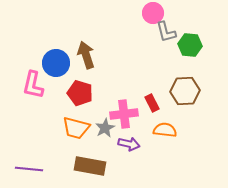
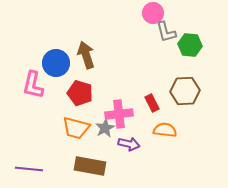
pink cross: moved 5 px left
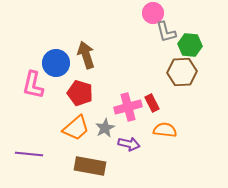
brown hexagon: moved 3 px left, 19 px up
pink cross: moved 9 px right, 7 px up; rotated 8 degrees counterclockwise
orange trapezoid: rotated 56 degrees counterclockwise
purple line: moved 15 px up
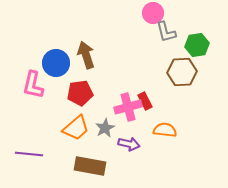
green hexagon: moved 7 px right; rotated 15 degrees counterclockwise
red pentagon: rotated 25 degrees counterclockwise
red rectangle: moved 7 px left, 2 px up
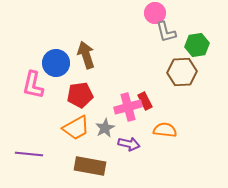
pink circle: moved 2 px right
red pentagon: moved 2 px down
orange trapezoid: rotated 12 degrees clockwise
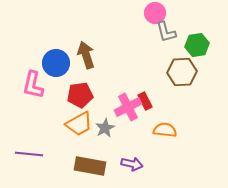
pink cross: rotated 12 degrees counterclockwise
orange trapezoid: moved 3 px right, 4 px up
purple arrow: moved 3 px right, 20 px down
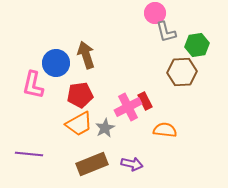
brown rectangle: moved 2 px right, 2 px up; rotated 32 degrees counterclockwise
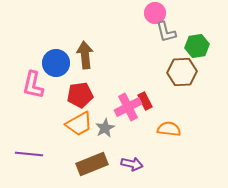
green hexagon: moved 1 px down
brown arrow: moved 1 px left; rotated 12 degrees clockwise
orange semicircle: moved 4 px right, 1 px up
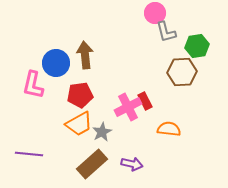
gray star: moved 3 px left, 4 px down
brown rectangle: rotated 20 degrees counterclockwise
